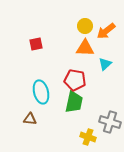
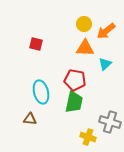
yellow circle: moved 1 px left, 2 px up
red square: rotated 24 degrees clockwise
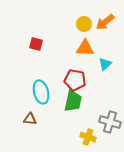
orange arrow: moved 1 px left, 9 px up
green trapezoid: moved 1 px left, 1 px up
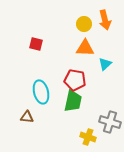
orange arrow: moved 2 px up; rotated 66 degrees counterclockwise
brown triangle: moved 3 px left, 2 px up
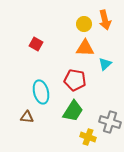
red square: rotated 16 degrees clockwise
green trapezoid: moved 10 px down; rotated 20 degrees clockwise
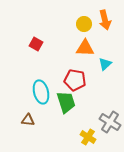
green trapezoid: moved 7 px left, 9 px up; rotated 50 degrees counterclockwise
brown triangle: moved 1 px right, 3 px down
gray cross: rotated 15 degrees clockwise
yellow cross: rotated 14 degrees clockwise
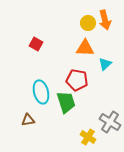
yellow circle: moved 4 px right, 1 px up
red pentagon: moved 2 px right
brown triangle: rotated 16 degrees counterclockwise
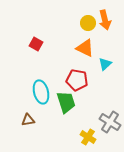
orange triangle: rotated 24 degrees clockwise
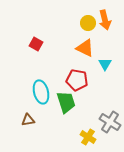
cyan triangle: rotated 16 degrees counterclockwise
